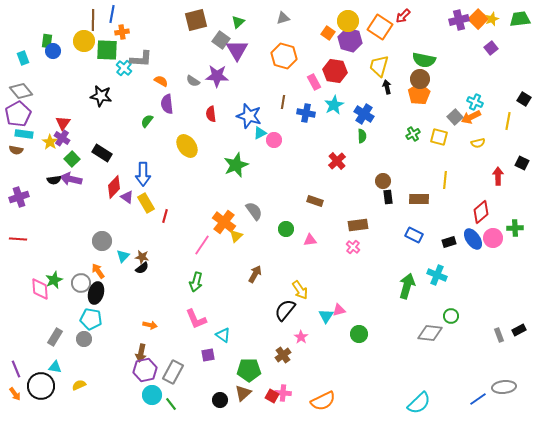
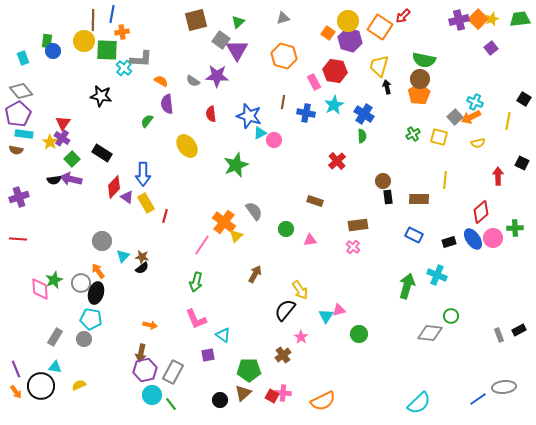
orange arrow at (15, 394): moved 1 px right, 2 px up
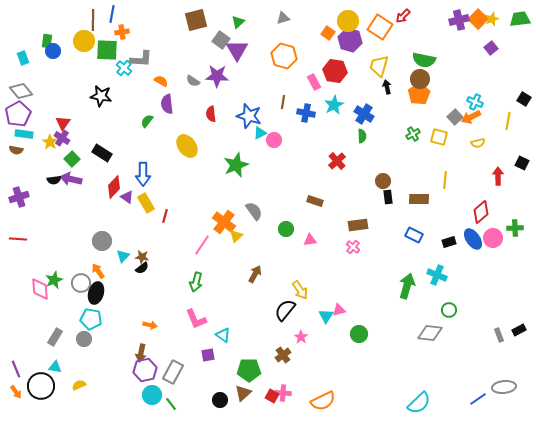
green circle at (451, 316): moved 2 px left, 6 px up
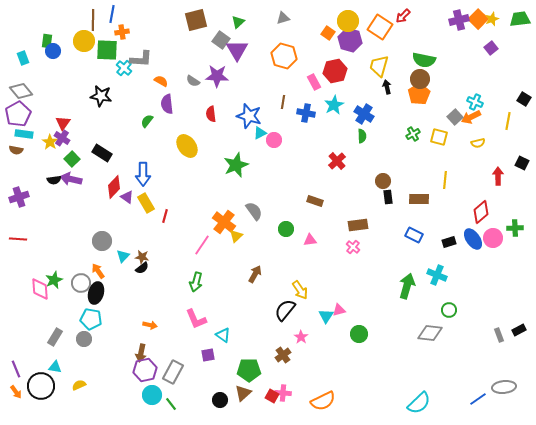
red hexagon at (335, 71): rotated 20 degrees counterclockwise
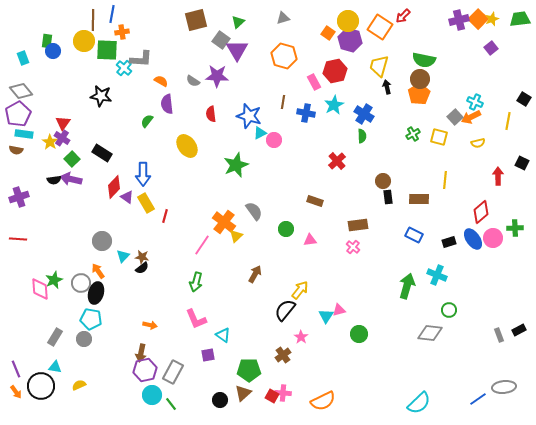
yellow arrow at (300, 290): rotated 108 degrees counterclockwise
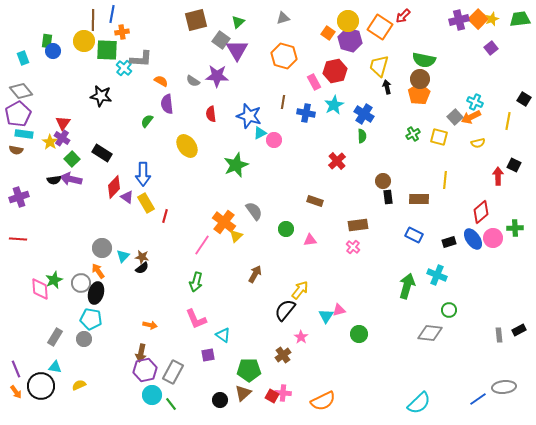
black square at (522, 163): moved 8 px left, 2 px down
gray circle at (102, 241): moved 7 px down
gray rectangle at (499, 335): rotated 16 degrees clockwise
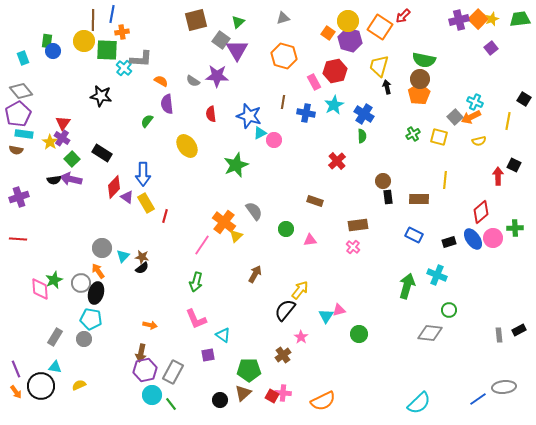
yellow semicircle at (478, 143): moved 1 px right, 2 px up
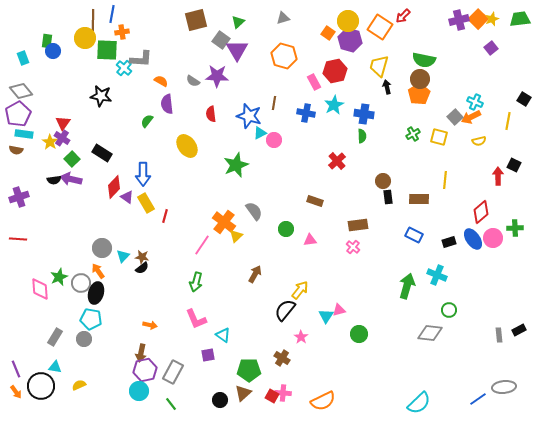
yellow circle at (84, 41): moved 1 px right, 3 px up
brown line at (283, 102): moved 9 px left, 1 px down
blue cross at (364, 114): rotated 24 degrees counterclockwise
green star at (54, 280): moved 5 px right, 3 px up
brown cross at (283, 355): moved 1 px left, 3 px down; rotated 21 degrees counterclockwise
cyan circle at (152, 395): moved 13 px left, 4 px up
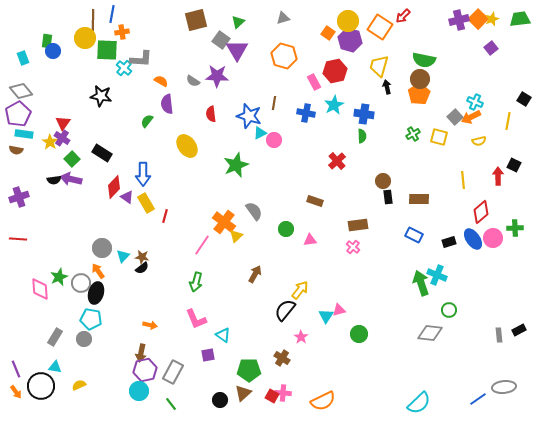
yellow line at (445, 180): moved 18 px right; rotated 12 degrees counterclockwise
green arrow at (407, 286): moved 14 px right, 3 px up; rotated 35 degrees counterclockwise
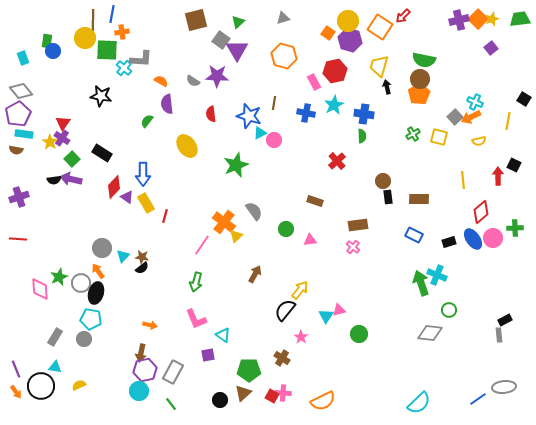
black rectangle at (519, 330): moved 14 px left, 10 px up
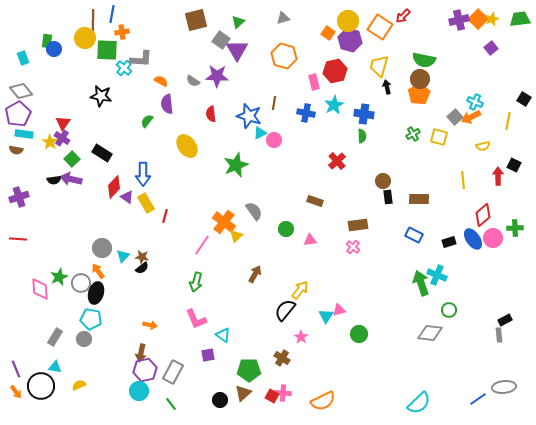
blue circle at (53, 51): moved 1 px right, 2 px up
pink rectangle at (314, 82): rotated 14 degrees clockwise
yellow semicircle at (479, 141): moved 4 px right, 5 px down
red diamond at (481, 212): moved 2 px right, 3 px down
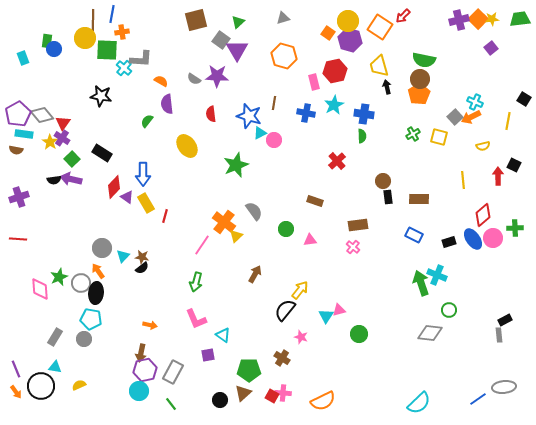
yellow star at (492, 19): rotated 16 degrees clockwise
yellow trapezoid at (379, 66): rotated 30 degrees counterclockwise
gray semicircle at (193, 81): moved 1 px right, 2 px up
gray diamond at (21, 91): moved 21 px right, 24 px down
black ellipse at (96, 293): rotated 10 degrees counterclockwise
pink star at (301, 337): rotated 16 degrees counterclockwise
